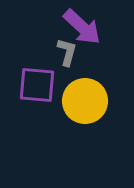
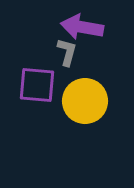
purple arrow: rotated 147 degrees clockwise
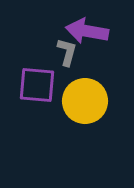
purple arrow: moved 5 px right, 4 px down
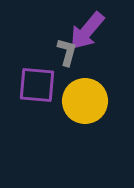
purple arrow: rotated 60 degrees counterclockwise
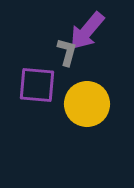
yellow circle: moved 2 px right, 3 px down
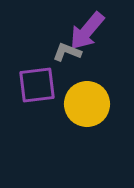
gray L-shape: rotated 84 degrees counterclockwise
purple square: rotated 12 degrees counterclockwise
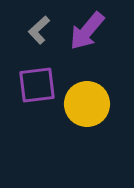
gray L-shape: moved 28 px left, 22 px up; rotated 64 degrees counterclockwise
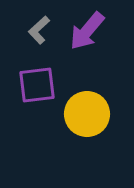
yellow circle: moved 10 px down
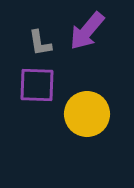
gray L-shape: moved 1 px right, 13 px down; rotated 56 degrees counterclockwise
purple square: rotated 9 degrees clockwise
